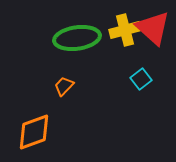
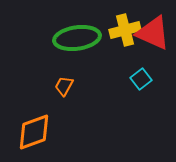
red triangle: moved 5 px down; rotated 18 degrees counterclockwise
orange trapezoid: rotated 15 degrees counterclockwise
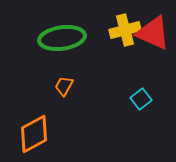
green ellipse: moved 15 px left
cyan square: moved 20 px down
orange diamond: moved 2 px down; rotated 9 degrees counterclockwise
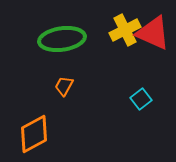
yellow cross: rotated 12 degrees counterclockwise
green ellipse: moved 1 px down
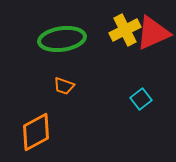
red triangle: rotated 48 degrees counterclockwise
orange trapezoid: rotated 100 degrees counterclockwise
orange diamond: moved 2 px right, 2 px up
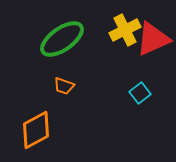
red triangle: moved 6 px down
green ellipse: rotated 27 degrees counterclockwise
cyan square: moved 1 px left, 6 px up
orange diamond: moved 2 px up
